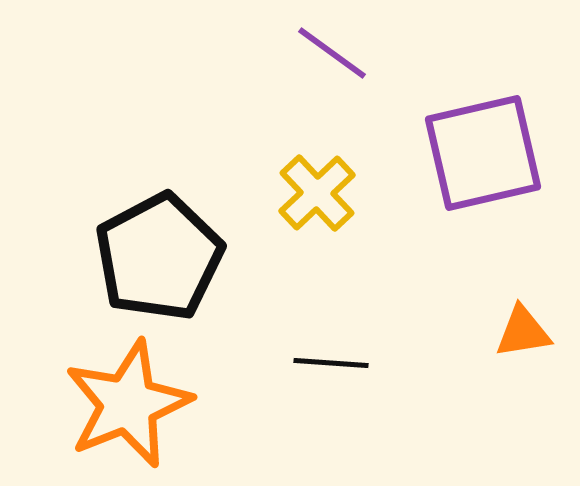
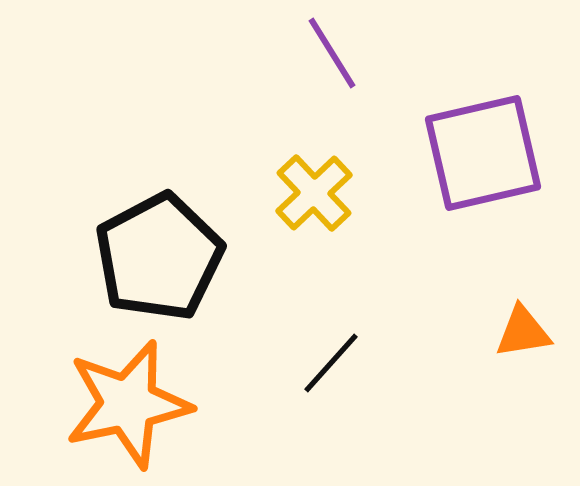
purple line: rotated 22 degrees clockwise
yellow cross: moved 3 px left
black line: rotated 52 degrees counterclockwise
orange star: rotated 10 degrees clockwise
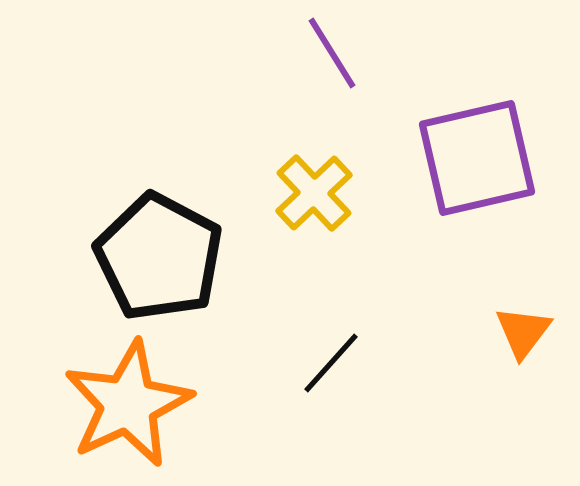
purple square: moved 6 px left, 5 px down
black pentagon: rotated 16 degrees counterclockwise
orange triangle: rotated 44 degrees counterclockwise
orange star: rotated 13 degrees counterclockwise
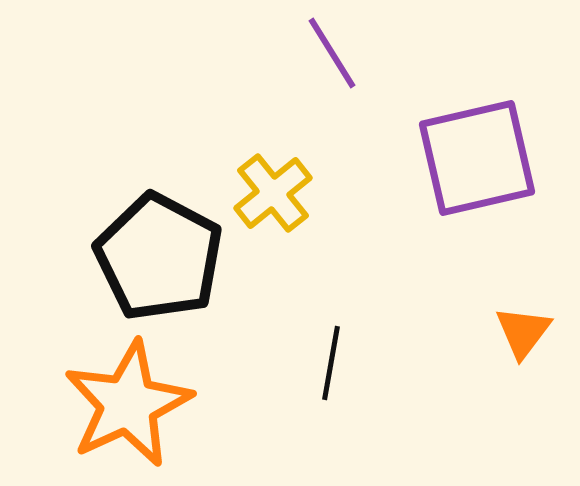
yellow cross: moved 41 px left; rotated 4 degrees clockwise
black line: rotated 32 degrees counterclockwise
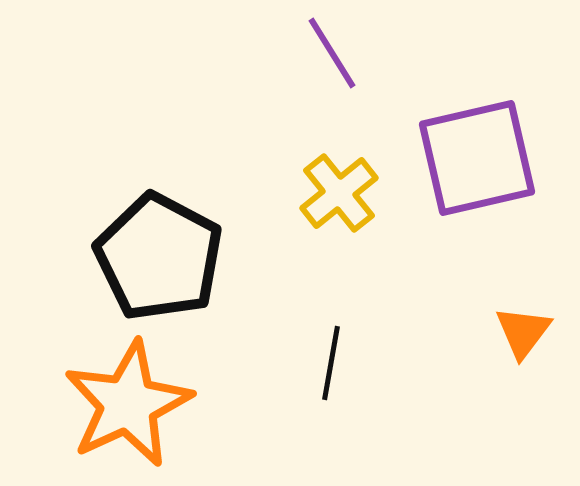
yellow cross: moved 66 px right
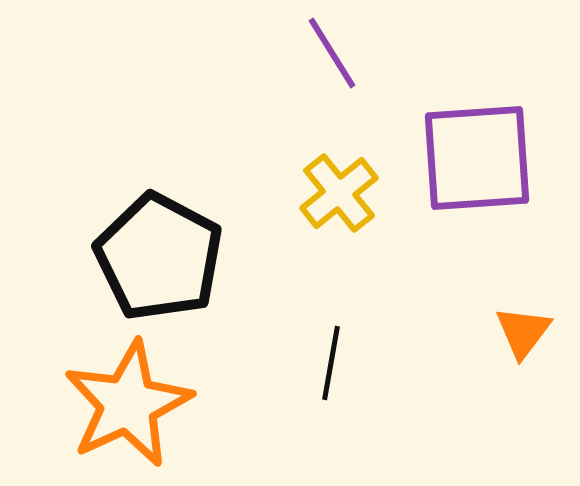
purple square: rotated 9 degrees clockwise
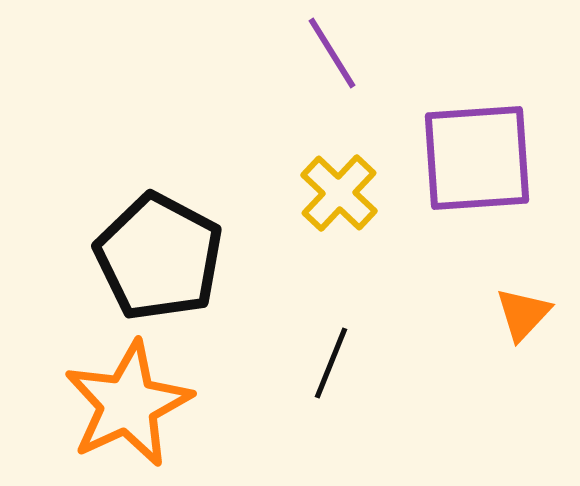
yellow cross: rotated 8 degrees counterclockwise
orange triangle: moved 18 px up; rotated 6 degrees clockwise
black line: rotated 12 degrees clockwise
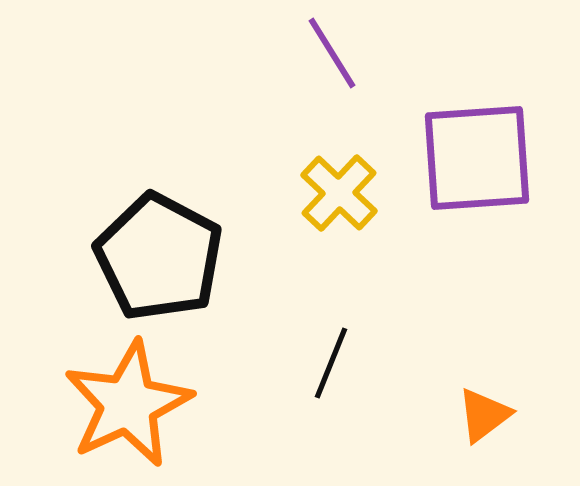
orange triangle: moved 39 px left, 101 px down; rotated 10 degrees clockwise
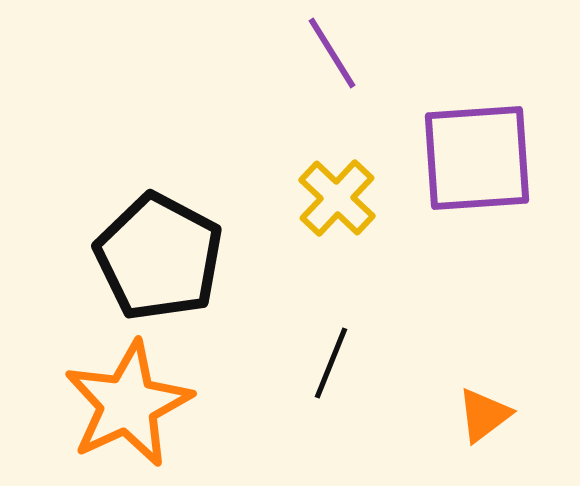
yellow cross: moved 2 px left, 5 px down
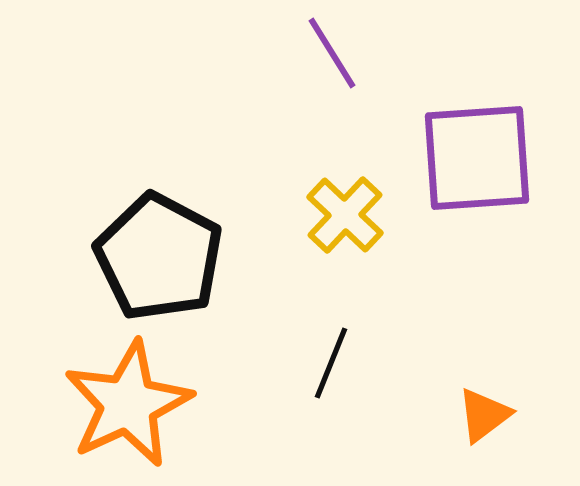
yellow cross: moved 8 px right, 17 px down
